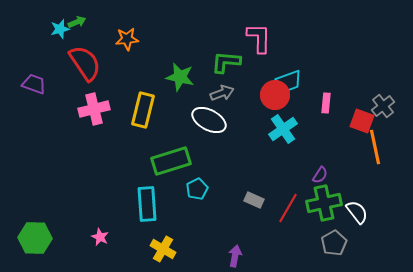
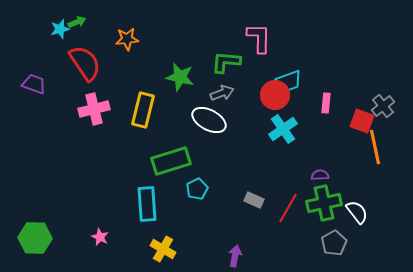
purple semicircle: rotated 126 degrees counterclockwise
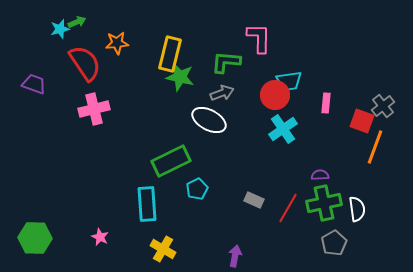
orange star: moved 10 px left, 4 px down
cyan trapezoid: rotated 12 degrees clockwise
yellow rectangle: moved 27 px right, 56 px up
orange line: rotated 32 degrees clockwise
green rectangle: rotated 9 degrees counterclockwise
white semicircle: moved 3 px up; rotated 30 degrees clockwise
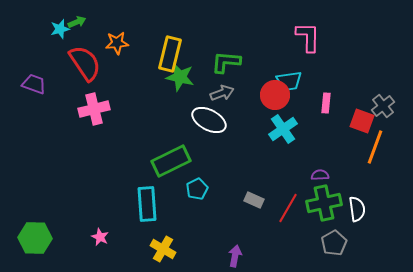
pink L-shape: moved 49 px right, 1 px up
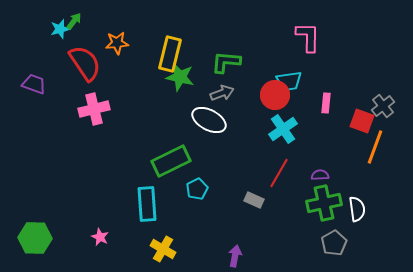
green arrow: moved 3 px left, 1 px up; rotated 30 degrees counterclockwise
red line: moved 9 px left, 35 px up
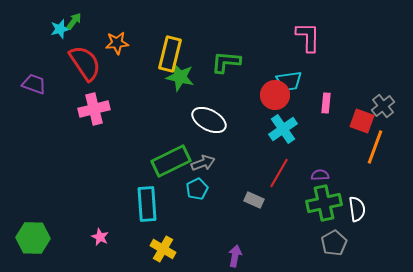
gray arrow: moved 19 px left, 70 px down
green hexagon: moved 2 px left
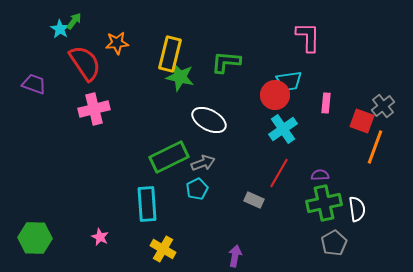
cyan star: rotated 24 degrees counterclockwise
green rectangle: moved 2 px left, 4 px up
green hexagon: moved 2 px right
